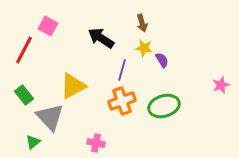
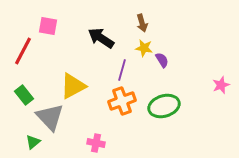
pink square: rotated 18 degrees counterclockwise
red line: moved 1 px left, 1 px down
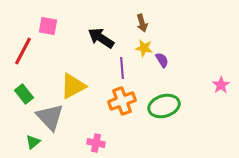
purple line: moved 2 px up; rotated 20 degrees counterclockwise
pink star: rotated 12 degrees counterclockwise
green rectangle: moved 1 px up
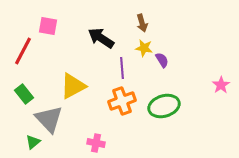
gray triangle: moved 1 px left, 2 px down
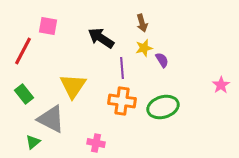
yellow star: rotated 24 degrees counterclockwise
yellow triangle: rotated 28 degrees counterclockwise
orange cross: rotated 28 degrees clockwise
green ellipse: moved 1 px left, 1 px down
gray triangle: moved 2 px right; rotated 20 degrees counterclockwise
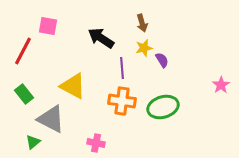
yellow triangle: rotated 36 degrees counterclockwise
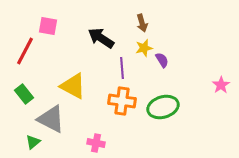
red line: moved 2 px right
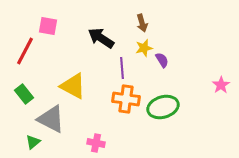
orange cross: moved 4 px right, 2 px up
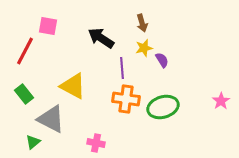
pink star: moved 16 px down
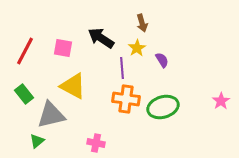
pink square: moved 15 px right, 22 px down
yellow star: moved 7 px left; rotated 18 degrees counterclockwise
gray triangle: moved 4 px up; rotated 40 degrees counterclockwise
green triangle: moved 4 px right, 1 px up
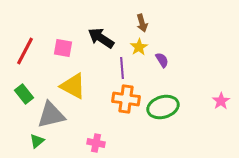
yellow star: moved 2 px right, 1 px up
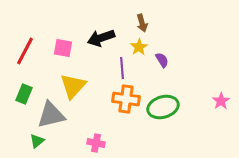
black arrow: rotated 52 degrees counterclockwise
yellow triangle: rotated 44 degrees clockwise
green rectangle: rotated 60 degrees clockwise
